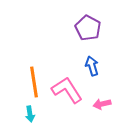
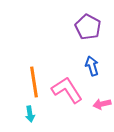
purple pentagon: moved 1 px up
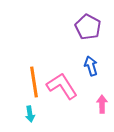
blue arrow: moved 1 px left
pink L-shape: moved 5 px left, 4 px up
pink arrow: rotated 102 degrees clockwise
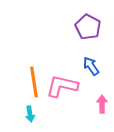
blue arrow: rotated 18 degrees counterclockwise
pink L-shape: rotated 44 degrees counterclockwise
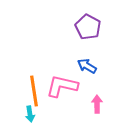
blue arrow: moved 4 px left; rotated 24 degrees counterclockwise
orange line: moved 9 px down
pink arrow: moved 5 px left
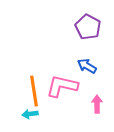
cyan arrow: rotated 91 degrees clockwise
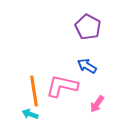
pink arrow: rotated 144 degrees counterclockwise
cyan arrow: rotated 28 degrees clockwise
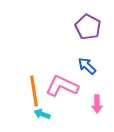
blue arrow: rotated 12 degrees clockwise
pink L-shape: rotated 12 degrees clockwise
pink arrow: rotated 36 degrees counterclockwise
cyan arrow: moved 12 px right
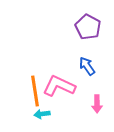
blue arrow: rotated 12 degrees clockwise
pink L-shape: moved 3 px left
orange line: moved 1 px right
cyan arrow: rotated 28 degrees counterclockwise
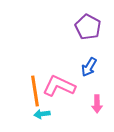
blue arrow: moved 2 px right, 1 px down; rotated 114 degrees counterclockwise
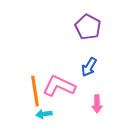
cyan arrow: moved 2 px right
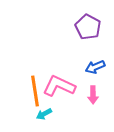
blue arrow: moved 6 px right; rotated 36 degrees clockwise
pink arrow: moved 4 px left, 9 px up
cyan arrow: rotated 21 degrees counterclockwise
